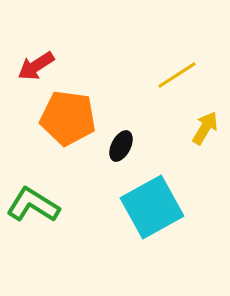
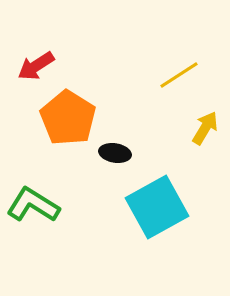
yellow line: moved 2 px right
orange pentagon: rotated 24 degrees clockwise
black ellipse: moved 6 px left, 7 px down; rotated 72 degrees clockwise
cyan square: moved 5 px right
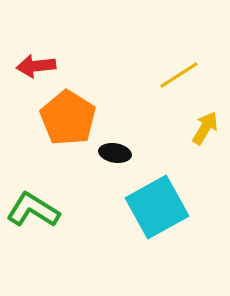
red arrow: rotated 27 degrees clockwise
green L-shape: moved 5 px down
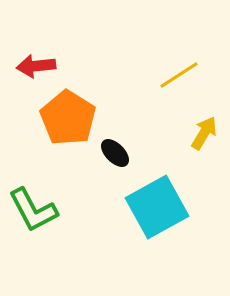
yellow arrow: moved 1 px left, 5 px down
black ellipse: rotated 36 degrees clockwise
green L-shape: rotated 150 degrees counterclockwise
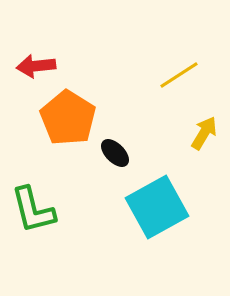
green L-shape: rotated 14 degrees clockwise
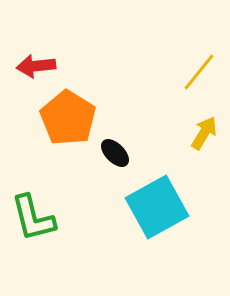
yellow line: moved 20 px right, 3 px up; rotated 18 degrees counterclockwise
green L-shape: moved 8 px down
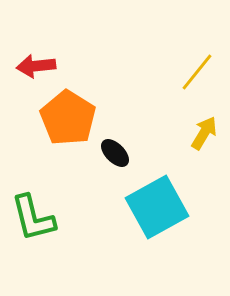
yellow line: moved 2 px left
